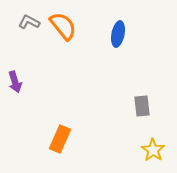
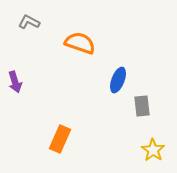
orange semicircle: moved 17 px right, 17 px down; rotated 32 degrees counterclockwise
blue ellipse: moved 46 px down; rotated 10 degrees clockwise
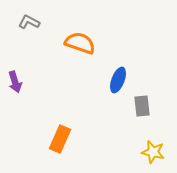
yellow star: moved 2 px down; rotated 20 degrees counterclockwise
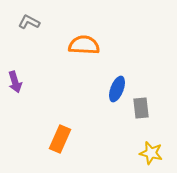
orange semicircle: moved 4 px right, 2 px down; rotated 16 degrees counterclockwise
blue ellipse: moved 1 px left, 9 px down
gray rectangle: moved 1 px left, 2 px down
yellow star: moved 2 px left, 1 px down
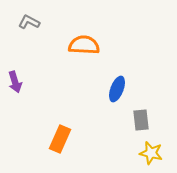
gray rectangle: moved 12 px down
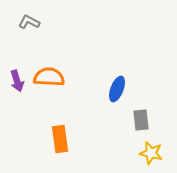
orange semicircle: moved 35 px left, 32 px down
purple arrow: moved 2 px right, 1 px up
orange rectangle: rotated 32 degrees counterclockwise
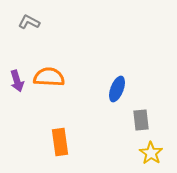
orange rectangle: moved 3 px down
yellow star: rotated 20 degrees clockwise
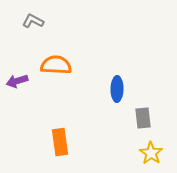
gray L-shape: moved 4 px right, 1 px up
orange semicircle: moved 7 px right, 12 px up
purple arrow: rotated 90 degrees clockwise
blue ellipse: rotated 20 degrees counterclockwise
gray rectangle: moved 2 px right, 2 px up
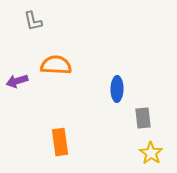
gray L-shape: rotated 130 degrees counterclockwise
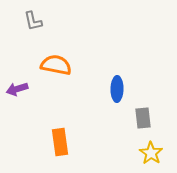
orange semicircle: rotated 8 degrees clockwise
purple arrow: moved 8 px down
